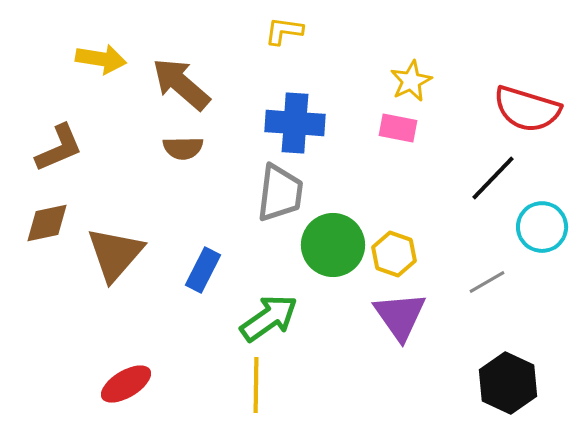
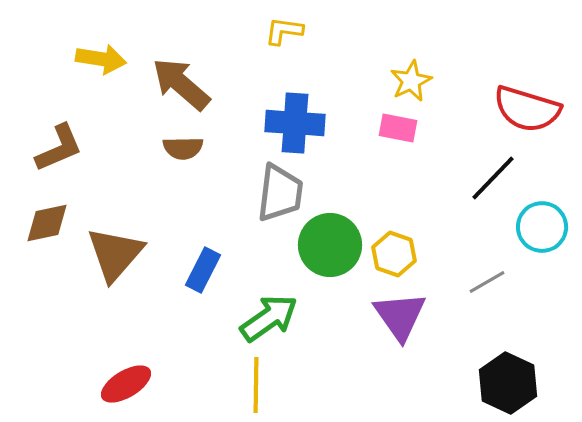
green circle: moved 3 px left
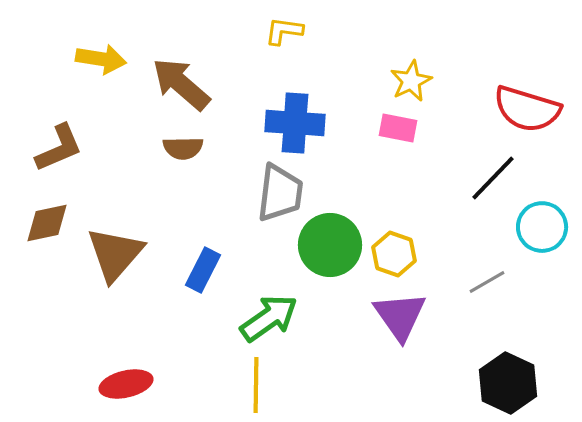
red ellipse: rotated 18 degrees clockwise
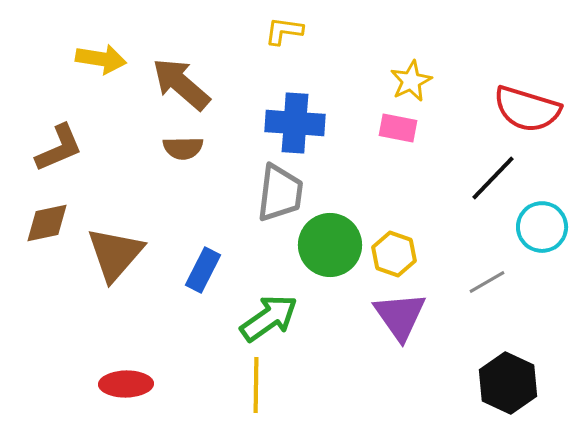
red ellipse: rotated 12 degrees clockwise
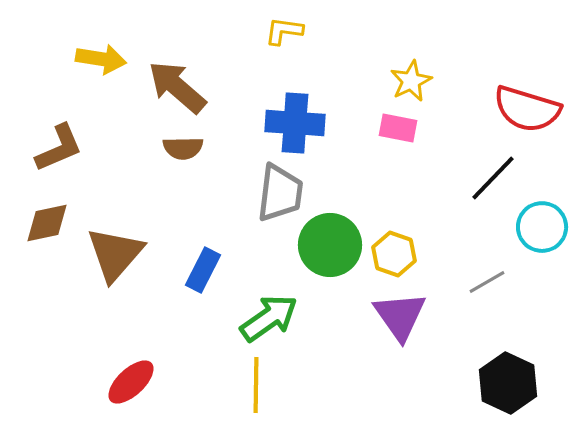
brown arrow: moved 4 px left, 3 px down
red ellipse: moved 5 px right, 2 px up; rotated 42 degrees counterclockwise
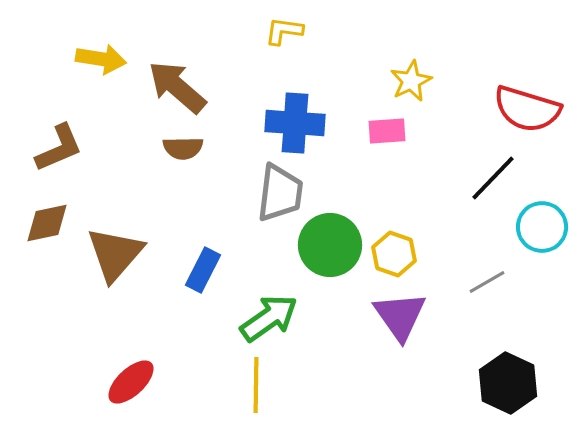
pink rectangle: moved 11 px left, 3 px down; rotated 15 degrees counterclockwise
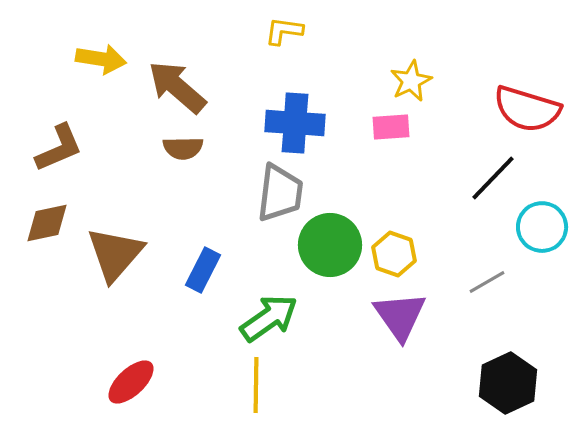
pink rectangle: moved 4 px right, 4 px up
black hexagon: rotated 10 degrees clockwise
